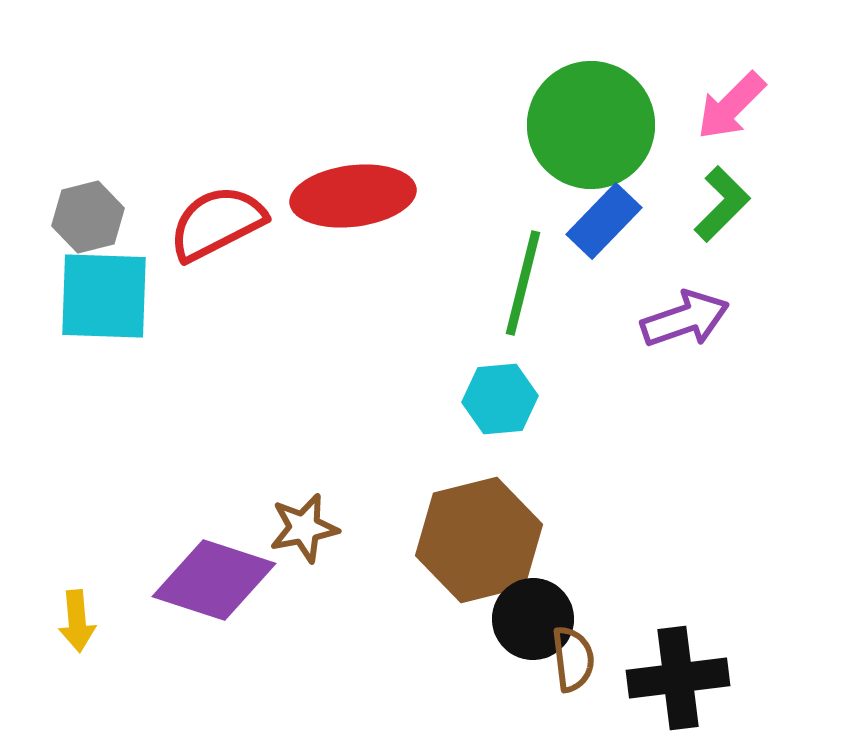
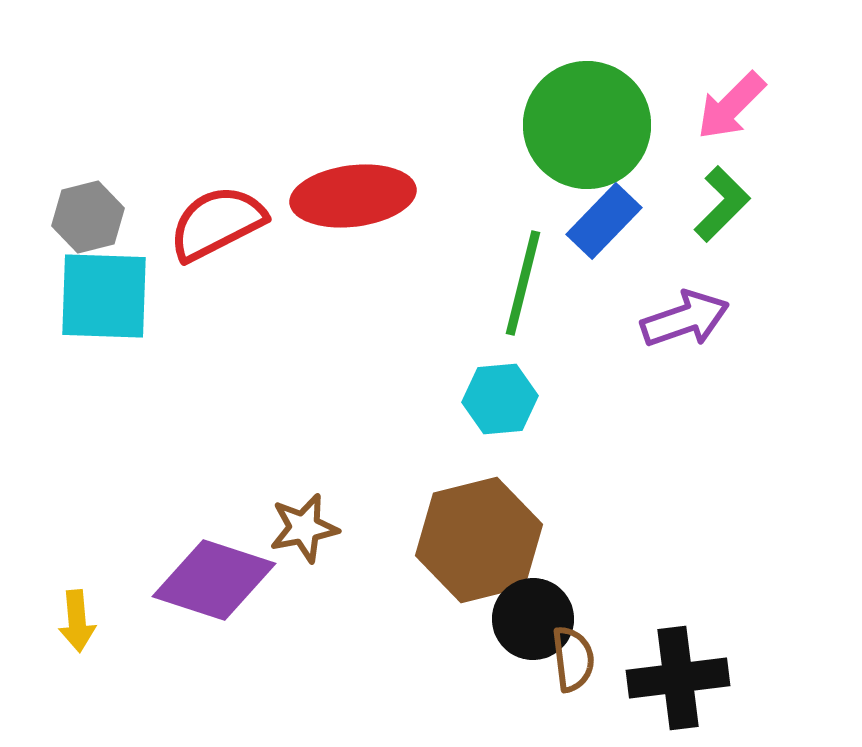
green circle: moved 4 px left
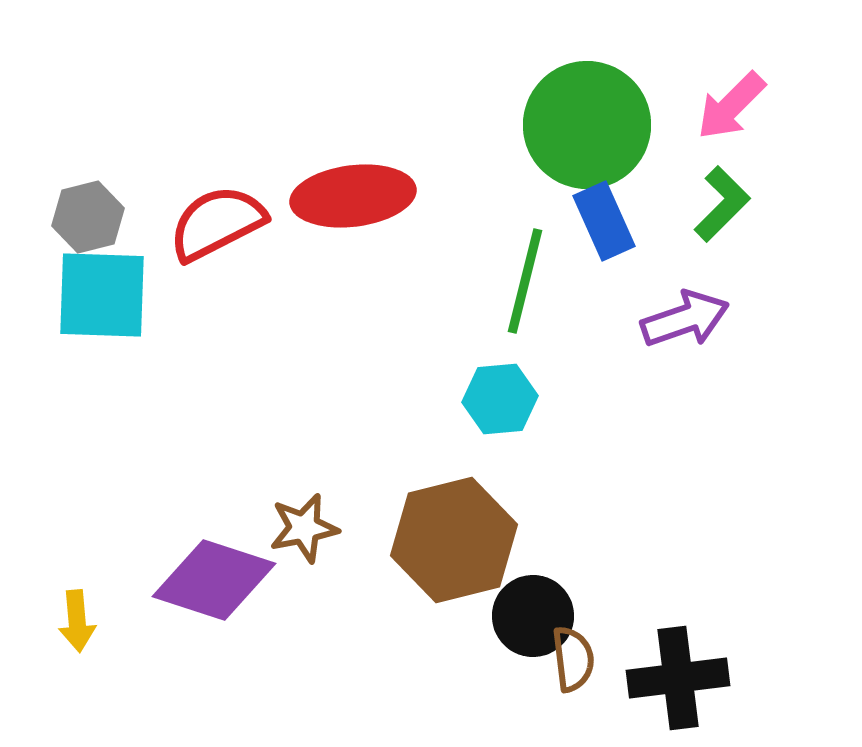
blue rectangle: rotated 68 degrees counterclockwise
green line: moved 2 px right, 2 px up
cyan square: moved 2 px left, 1 px up
brown hexagon: moved 25 px left
black circle: moved 3 px up
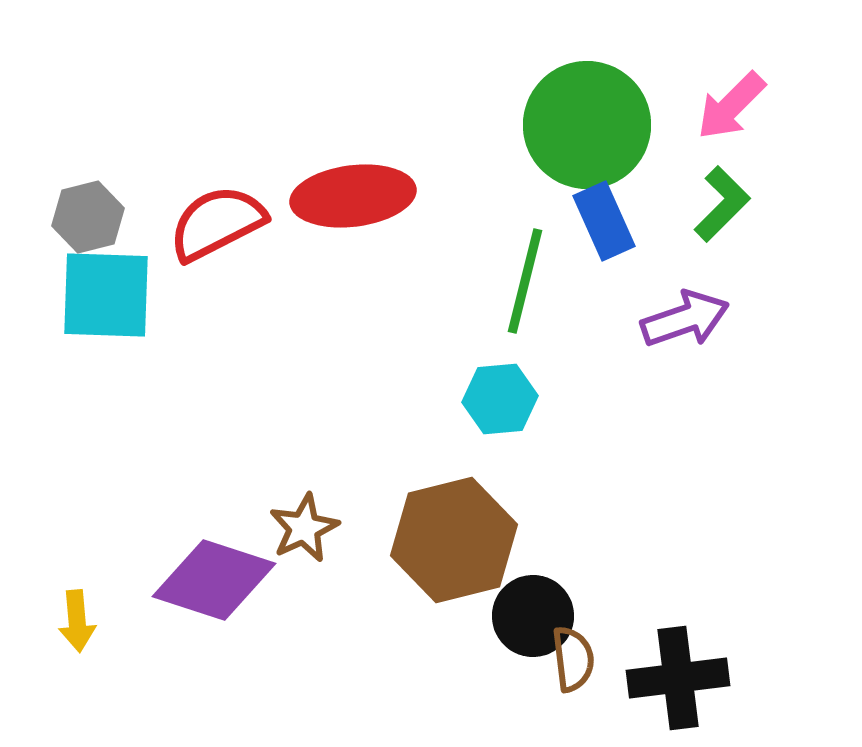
cyan square: moved 4 px right
brown star: rotated 14 degrees counterclockwise
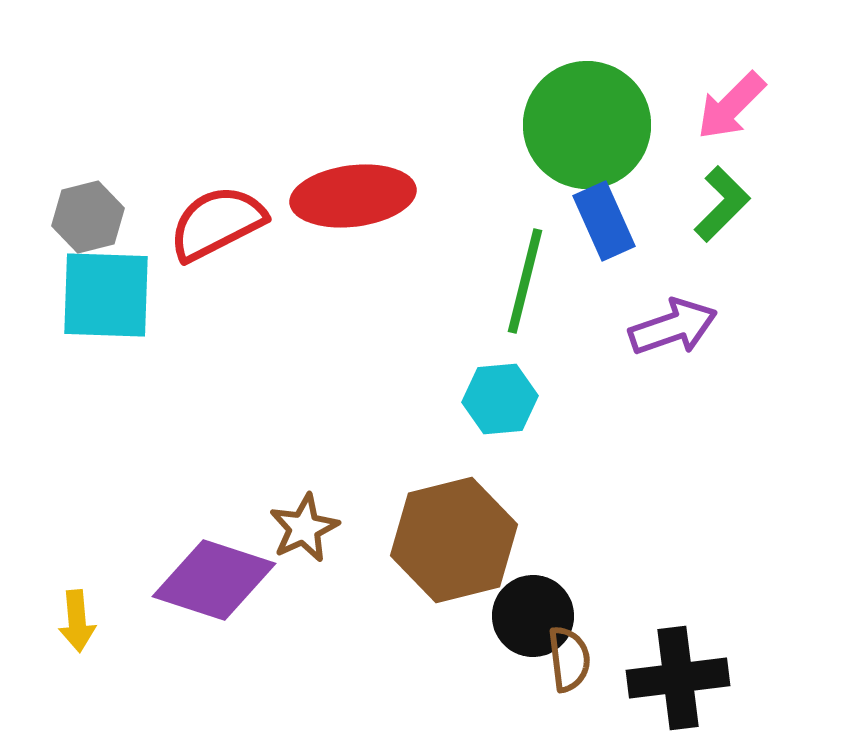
purple arrow: moved 12 px left, 8 px down
brown semicircle: moved 4 px left
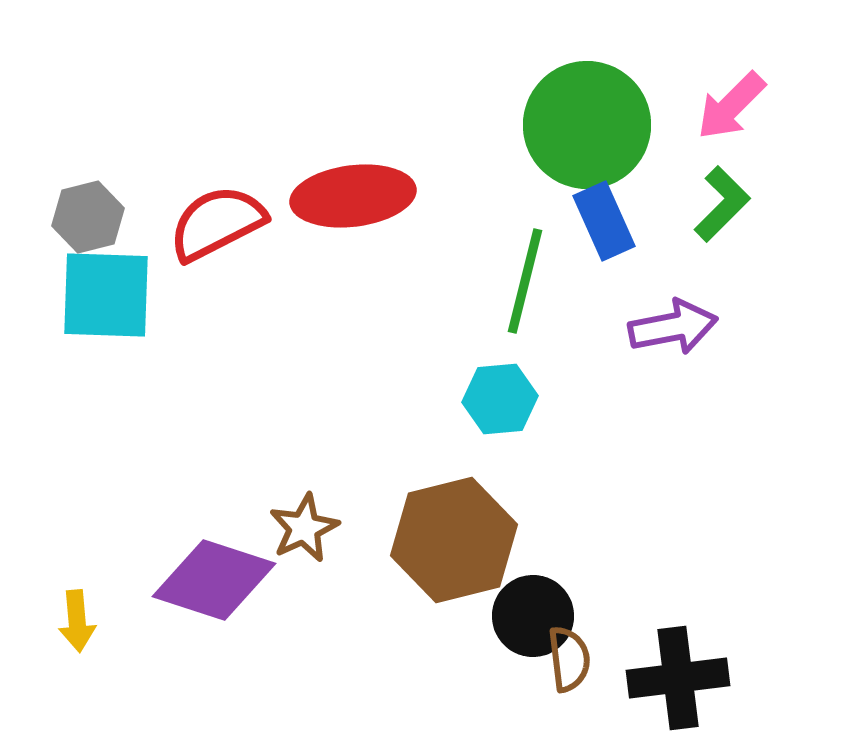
purple arrow: rotated 8 degrees clockwise
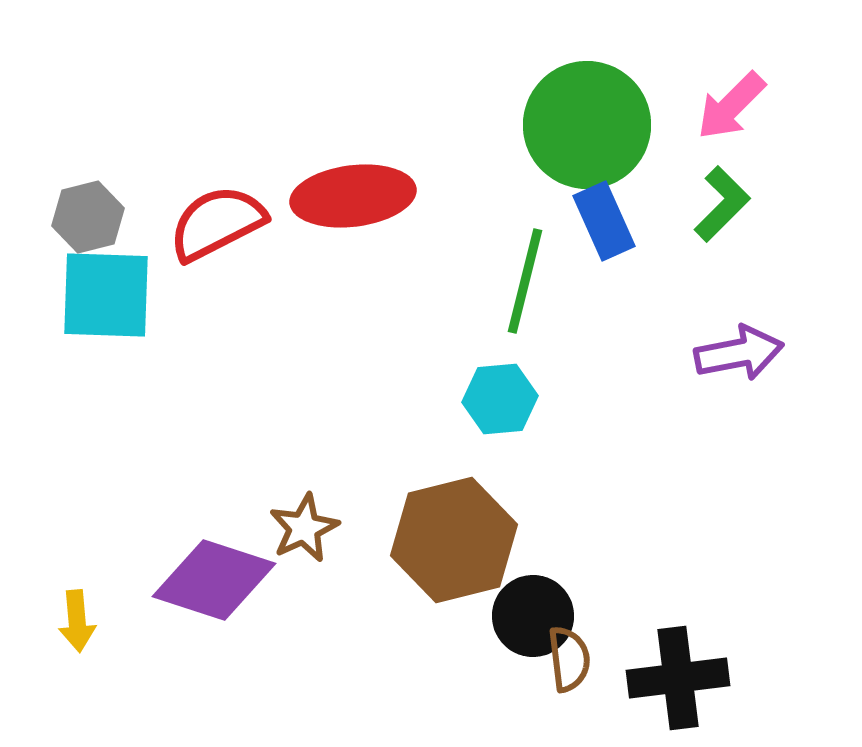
purple arrow: moved 66 px right, 26 px down
